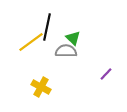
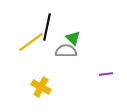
purple line: rotated 40 degrees clockwise
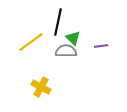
black line: moved 11 px right, 5 px up
purple line: moved 5 px left, 28 px up
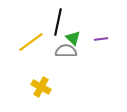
purple line: moved 7 px up
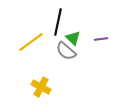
gray semicircle: rotated 140 degrees counterclockwise
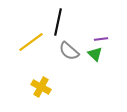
green triangle: moved 22 px right, 16 px down
gray semicircle: moved 3 px right
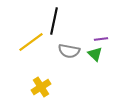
black line: moved 4 px left, 1 px up
gray semicircle: rotated 30 degrees counterclockwise
yellow cross: rotated 30 degrees clockwise
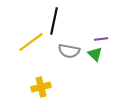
yellow cross: rotated 18 degrees clockwise
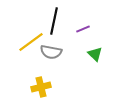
purple line: moved 18 px left, 10 px up; rotated 16 degrees counterclockwise
gray semicircle: moved 18 px left, 1 px down
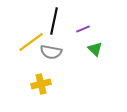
green triangle: moved 5 px up
yellow cross: moved 3 px up
